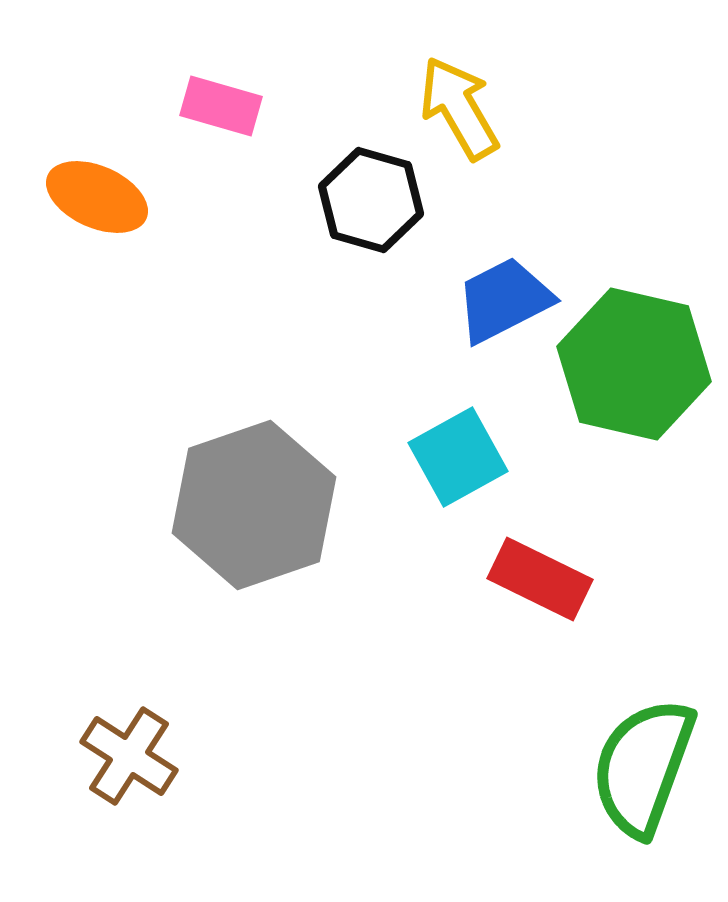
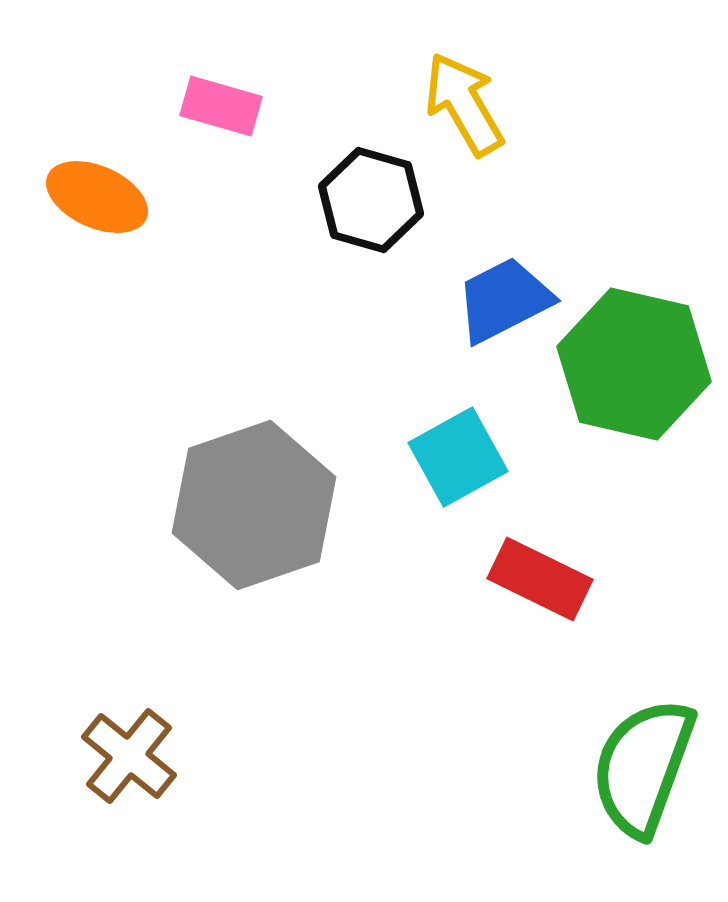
yellow arrow: moved 5 px right, 4 px up
brown cross: rotated 6 degrees clockwise
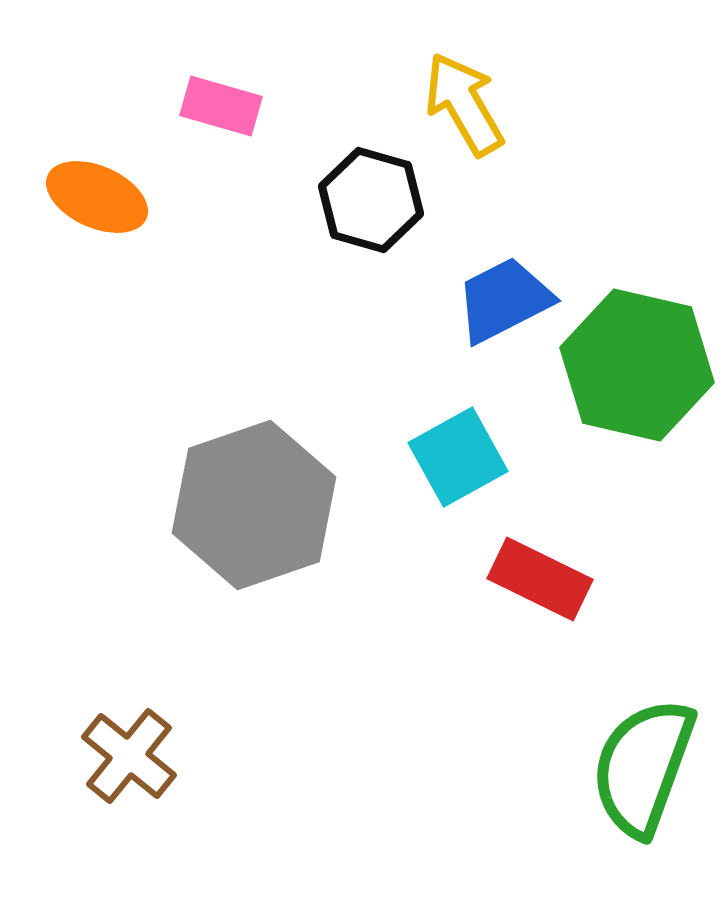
green hexagon: moved 3 px right, 1 px down
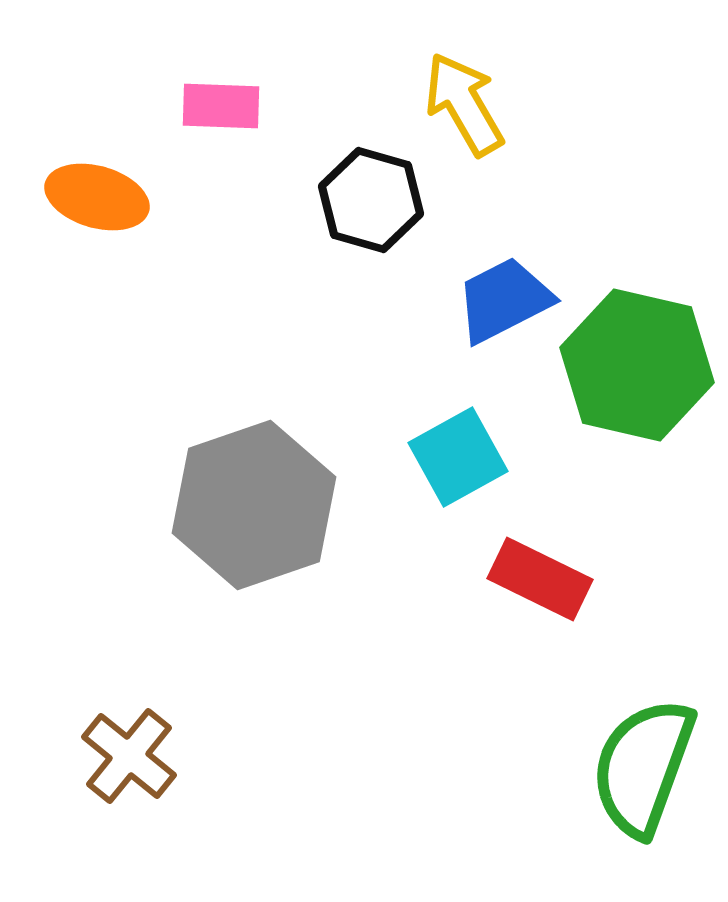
pink rectangle: rotated 14 degrees counterclockwise
orange ellipse: rotated 8 degrees counterclockwise
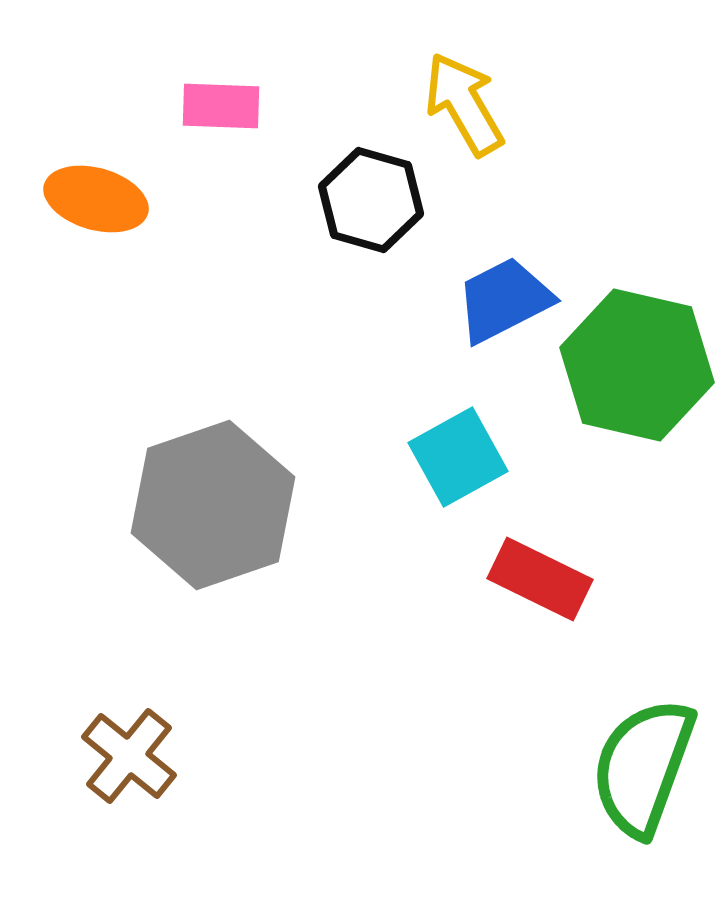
orange ellipse: moved 1 px left, 2 px down
gray hexagon: moved 41 px left
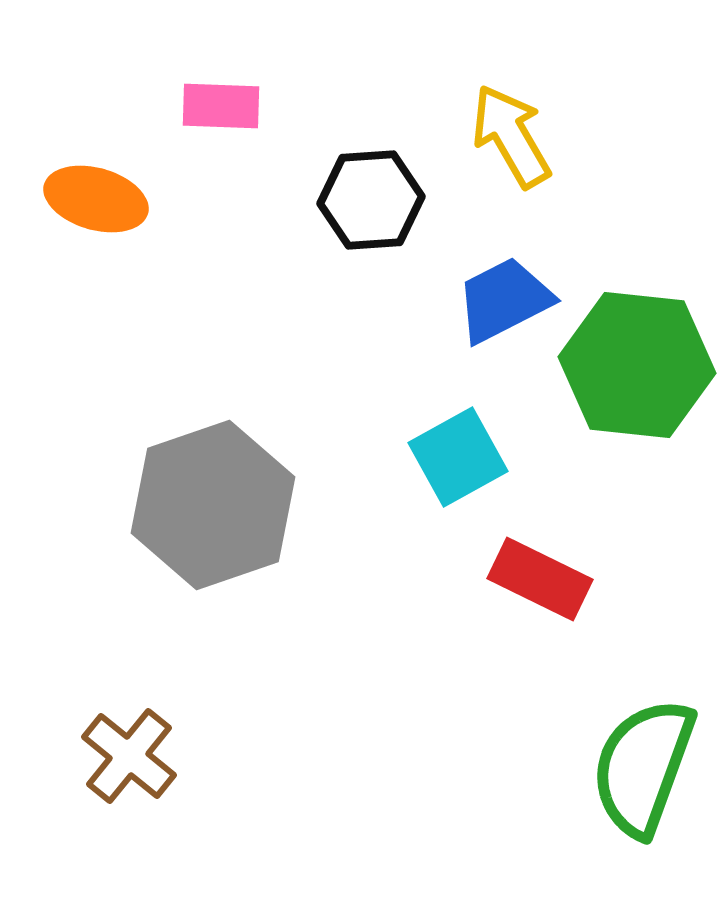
yellow arrow: moved 47 px right, 32 px down
black hexagon: rotated 20 degrees counterclockwise
green hexagon: rotated 7 degrees counterclockwise
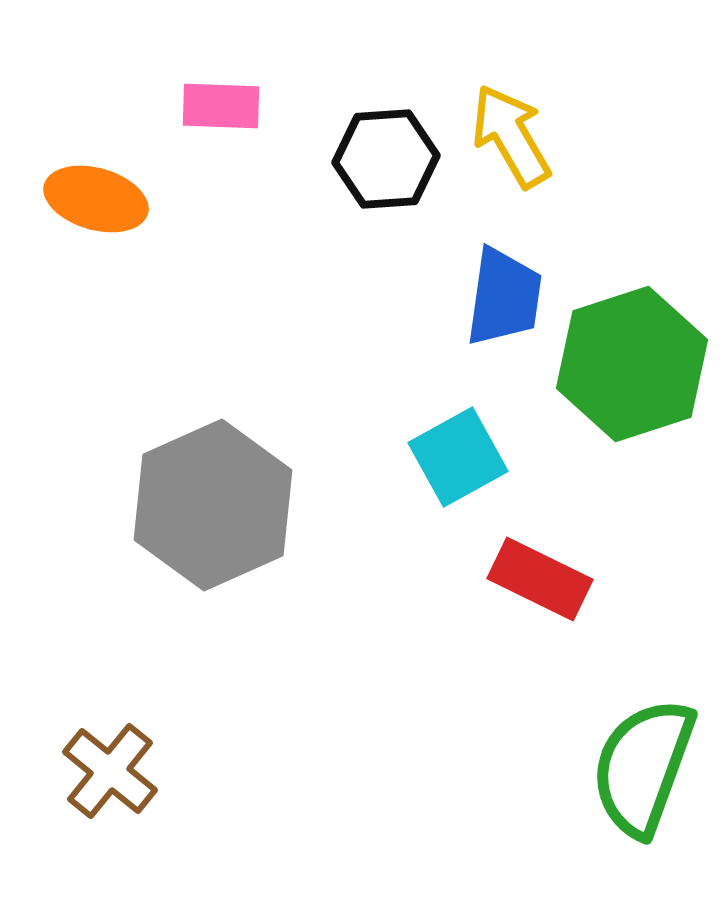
black hexagon: moved 15 px right, 41 px up
blue trapezoid: moved 3 px up; rotated 125 degrees clockwise
green hexagon: moved 5 px left, 1 px up; rotated 24 degrees counterclockwise
gray hexagon: rotated 5 degrees counterclockwise
brown cross: moved 19 px left, 15 px down
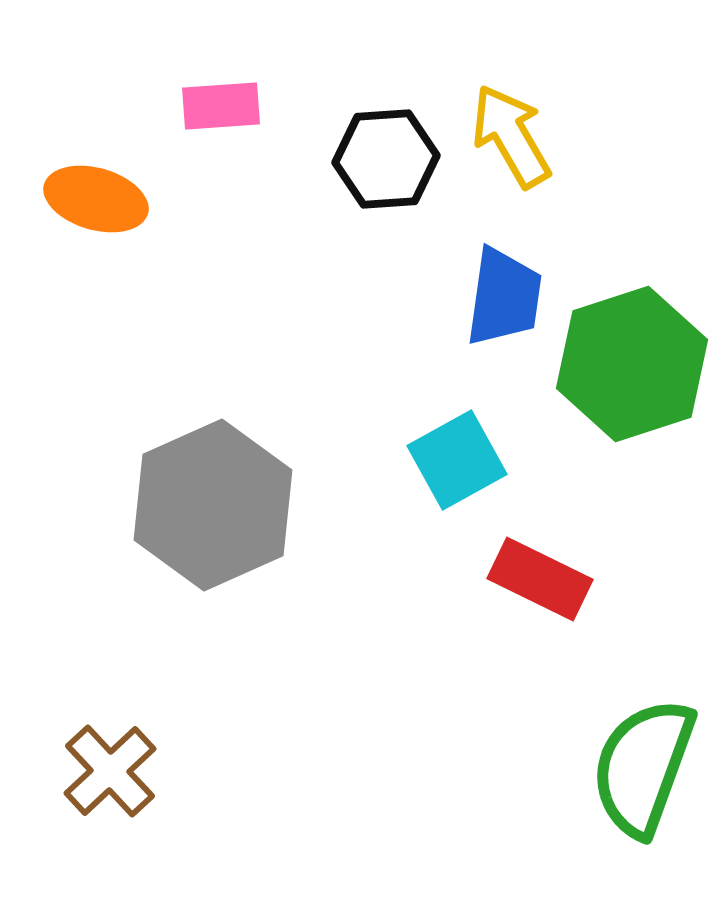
pink rectangle: rotated 6 degrees counterclockwise
cyan square: moved 1 px left, 3 px down
brown cross: rotated 8 degrees clockwise
